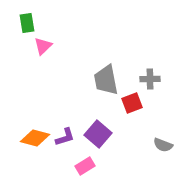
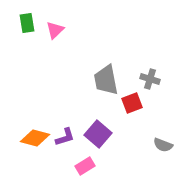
pink triangle: moved 12 px right, 16 px up
gray cross: rotated 18 degrees clockwise
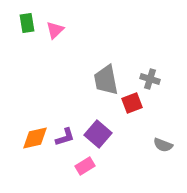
orange diamond: rotated 28 degrees counterclockwise
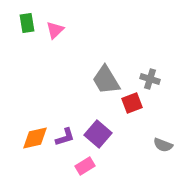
gray trapezoid: rotated 20 degrees counterclockwise
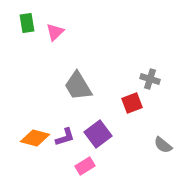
pink triangle: moved 2 px down
gray trapezoid: moved 28 px left, 6 px down
purple square: rotated 12 degrees clockwise
orange diamond: rotated 28 degrees clockwise
gray semicircle: rotated 18 degrees clockwise
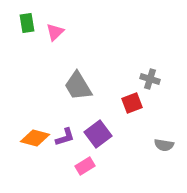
gray semicircle: moved 1 px right; rotated 30 degrees counterclockwise
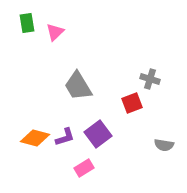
pink rectangle: moved 1 px left, 2 px down
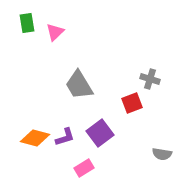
gray trapezoid: moved 1 px right, 1 px up
purple square: moved 2 px right, 1 px up
gray semicircle: moved 2 px left, 9 px down
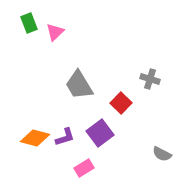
green rectangle: moved 2 px right; rotated 12 degrees counterclockwise
red square: moved 11 px left; rotated 25 degrees counterclockwise
gray semicircle: rotated 18 degrees clockwise
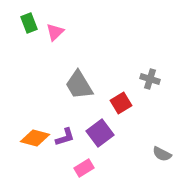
red square: rotated 15 degrees clockwise
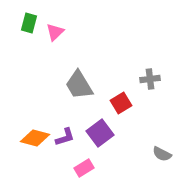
green rectangle: rotated 36 degrees clockwise
gray cross: rotated 24 degrees counterclockwise
